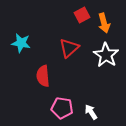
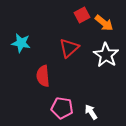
orange arrow: rotated 36 degrees counterclockwise
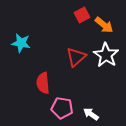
orange arrow: moved 2 px down
red triangle: moved 7 px right, 9 px down
red semicircle: moved 7 px down
white arrow: moved 2 px down; rotated 21 degrees counterclockwise
